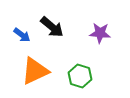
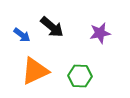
purple star: rotated 15 degrees counterclockwise
green hexagon: rotated 15 degrees counterclockwise
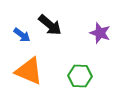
black arrow: moved 2 px left, 2 px up
purple star: rotated 30 degrees clockwise
orange triangle: moved 6 px left; rotated 48 degrees clockwise
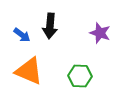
black arrow: moved 1 px down; rotated 55 degrees clockwise
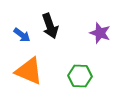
black arrow: rotated 25 degrees counterclockwise
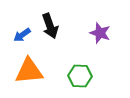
blue arrow: rotated 108 degrees clockwise
orange triangle: rotated 28 degrees counterclockwise
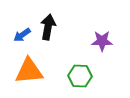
black arrow: moved 2 px left, 1 px down; rotated 150 degrees counterclockwise
purple star: moved 2 px right, 8 px down; rotated 20 degrees counterclockwise
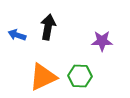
blue arrow: moved 5 px left; rotated 54 degrees clockwise
orange triangle: moved 14 px right, 6 px down; rotated 20 degrees counterclockwise
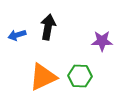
blue arrow: rotated 36 degrees counterclockwise
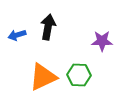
green hexagon: moved 1 px left, 1 px up
